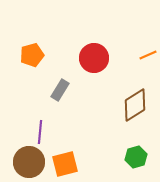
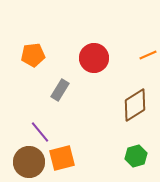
orange pentagon: moved 1 px right; rotated 10 degrees clockwise
purple line: rotated 45 degrees counterclockwise
green hexagon: moved 1 px up
orange square: moved 3 px left, 6 px up
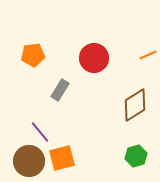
brown circle: moved 1 px up
